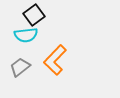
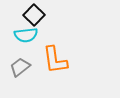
black square: rotated 10 degrees counterclockwise
orange L-shape: rotated 52 degrees counterclockwise
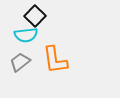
black square: moved 1 px right, 1 px down
gray trapezoid: moved 5 px up
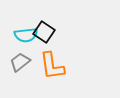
black square: moved 9 px right, 16 px down; rotated 10 degrees counterclockwise
orange L-shape: moved 3 px left, 6 px down
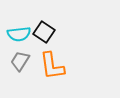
cyan semicircle: moved 7 px left, 1 px up
gray trapezoid: moved 1 px up; rotated 20 degrees counterclockwise
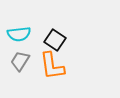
black square: moved 11 px right, 8 px down
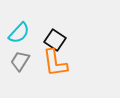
cyan semicircle: moved 1 px up; rotated 40 degrees counterclockwise
orange L-shape: moved 3 px right, 3 px up
